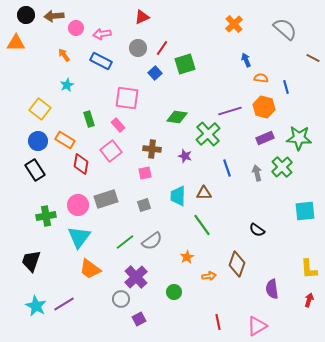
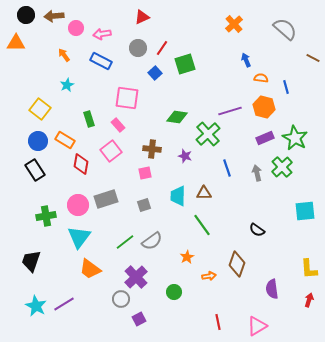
green star at (299, 138): moved 4 px left; rotated 25 degrees clockwise
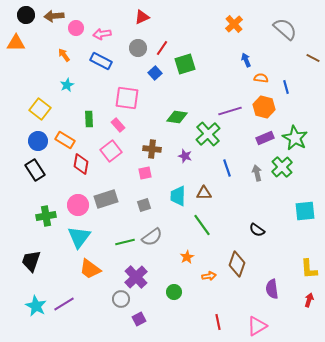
green rectangle at (89, 119): rotated 14 degrees clockwise
gray semicircle at (152, 241): moved 4 px up
green line at (125, 242): rotated 24 degrees clockwise
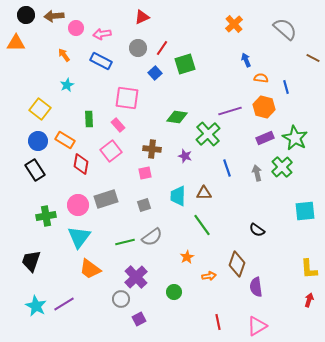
purple semicircle at (272, 289): moved 16 px left, 2 px up
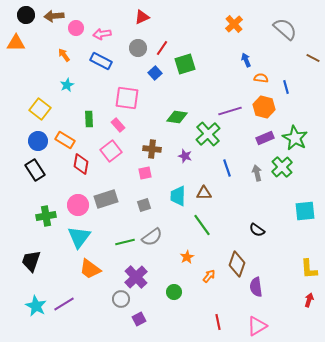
orange arrow at (209, 276): rotated 40 degrees counterclockwise
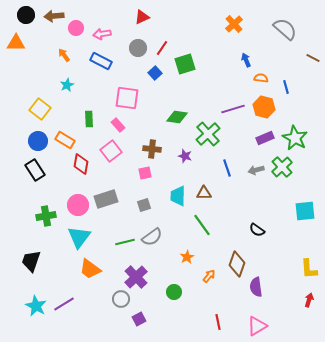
purple line at (230, 111): moved 3 px right, 2 px up
gray arrow at (257, 173): moved 1 px left, 3 px up; rotated 91 degrees counterclockwise
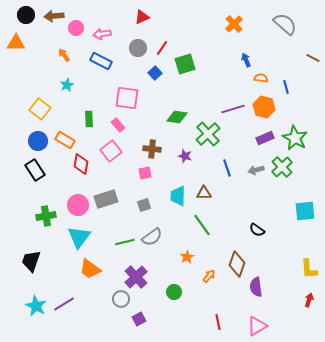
gray semicircle at (285, 29): moved 5 px up
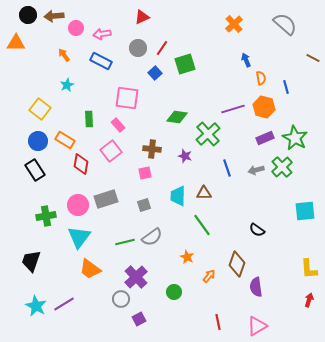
black circle at (26, 15): moved 2 px right
orange semicircle at (261, 78): rotated 72 degrees clockwise
orange star at (187, 257): rotated 16 degrees counterclockwise
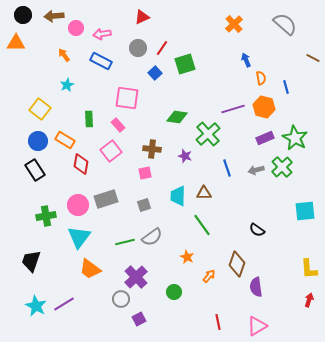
black circle at (28, 15): moved 5 px left
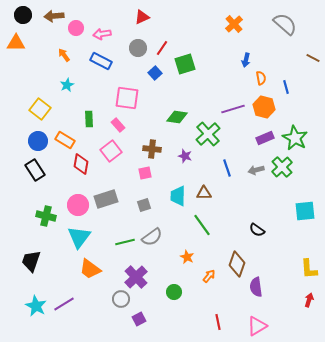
blue arrow at (246, 60): rotated 144 degrees counterclockwise
green cross at (46, 216): rotated 24 degrees clockwise
